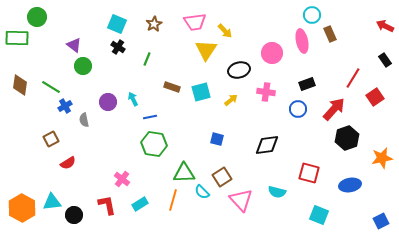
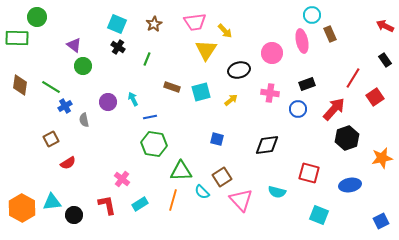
pink cross at (266, 92): moved 4 px right, 1 px down
green triangle at (184, 173): moved 3 px left, 2 px up
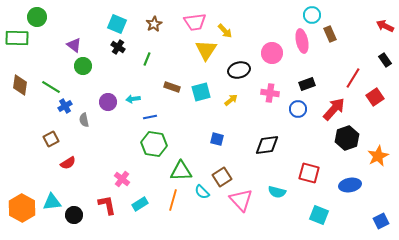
cyan arrow at (133, 99): rotated 72 degrees counterclockwise
orange star at (382, 158): moved 4 px left, 2 px up; rotated 15 degrees counterclockwise
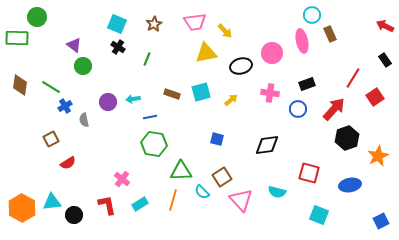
yellow triangle at (206, 50): moved 3 px down; rotated 45 degrees clockwise
black ellipse at (239, 70): moved 2 px right, 4 px up
brown rectangle at (172, 87): moved 7 px down
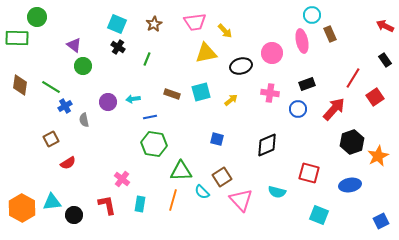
black hexagon at (347, 138): moved 5 px right, 4 px down
black diamond at (267, 145): rotated 15 degrees counterclockwise
cyan rectangle at (140, 204): rotated 49 degrees counterclockwise
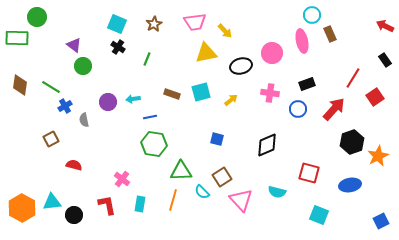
red semicircle at (68, 163): moved 6 px right, 2 px down; rotated 133 degrees counterclockwise
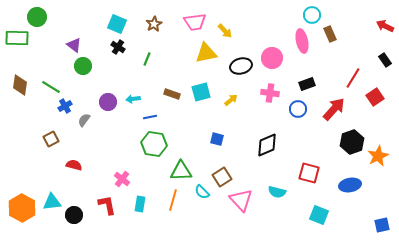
pink circle at (272, 53): moved 5 px down
gray semicircle at (84, 120): rotated 48 degrees clockwise
blue square at (381, 221): moved 1 px right, 4 px down; rotated 14 degrees clockwise
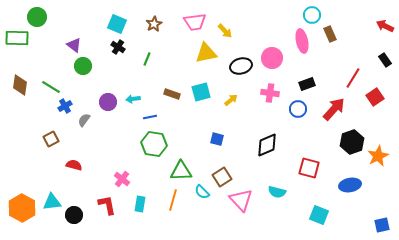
red square at (309, 173): moved 5 px up
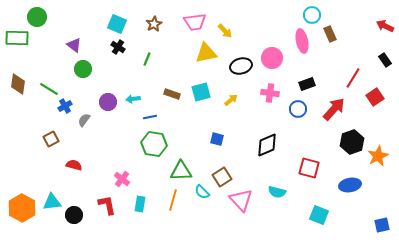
green circle at (83, 66): moved 3 px down
brown diamond at (20, 85): moved 2 px left, 1 px up
green line at (51, 87): moved 2 px left, 2 px down
